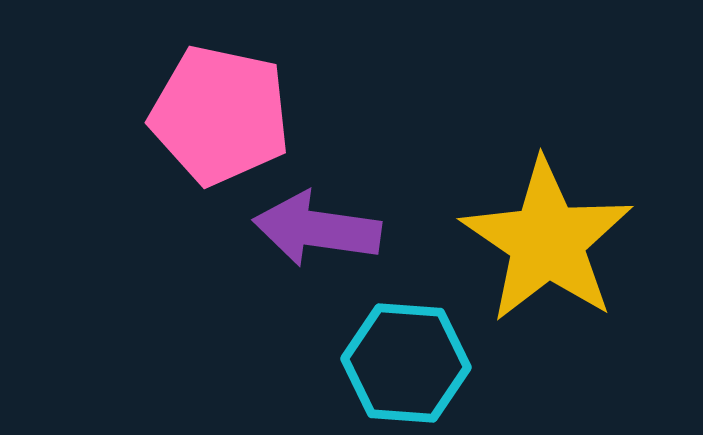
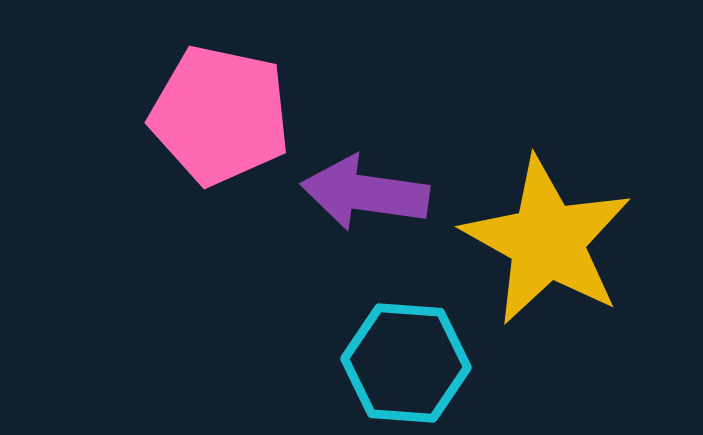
purple arrow: moved 48 px right, 36 px up
yellow star: rotated 5 degrees counterclockwise
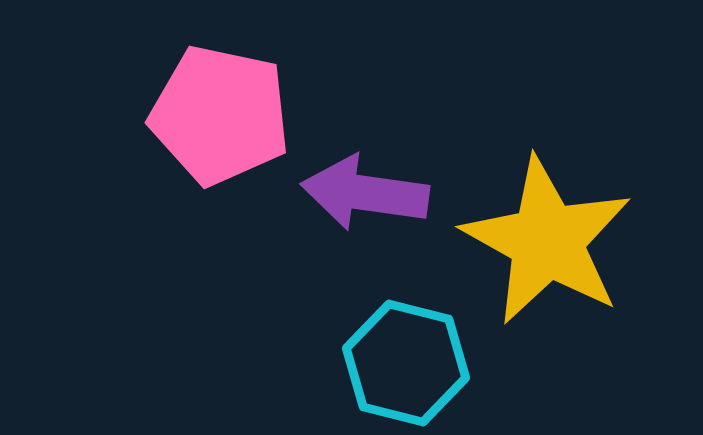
cyan hexagon: rotated 10 degrees clockwise
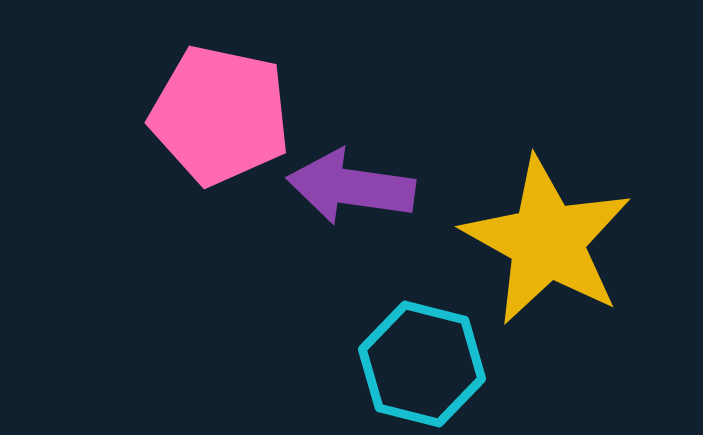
purple arrow: moved 14 px left, 6 px up
cyan hexagon: moved 16 px right, 1 px down
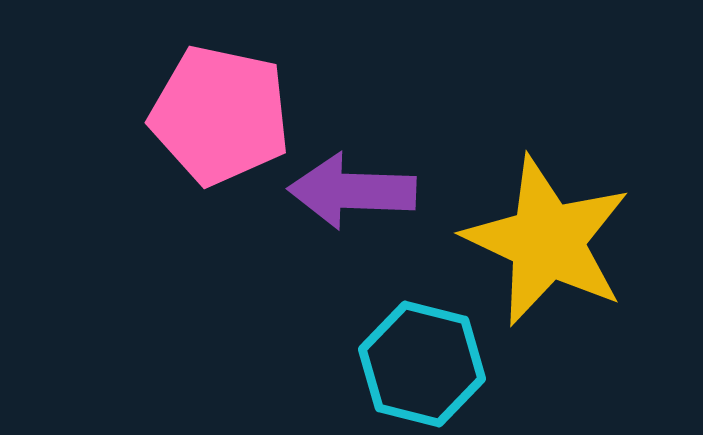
purple arrow: moved 1 px right, 4 px down; rotated 6 degrees counterclockwise
yellow star: rotated 4 degrees counterclockwise
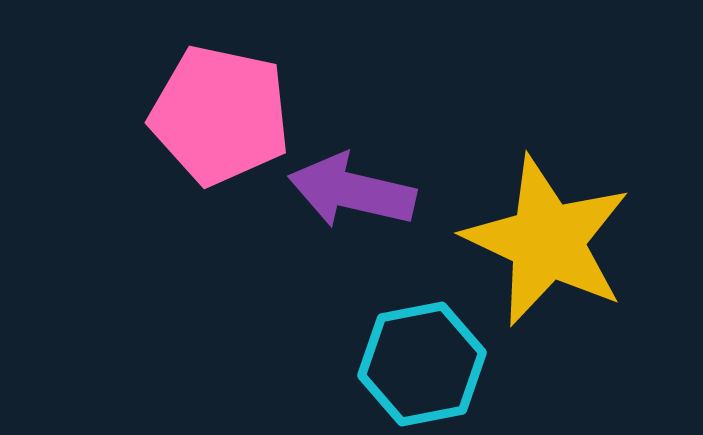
purple arrow: rotated 11 degrees clockwise
cyan hexagon: rotated 25 degrees counterclockwise
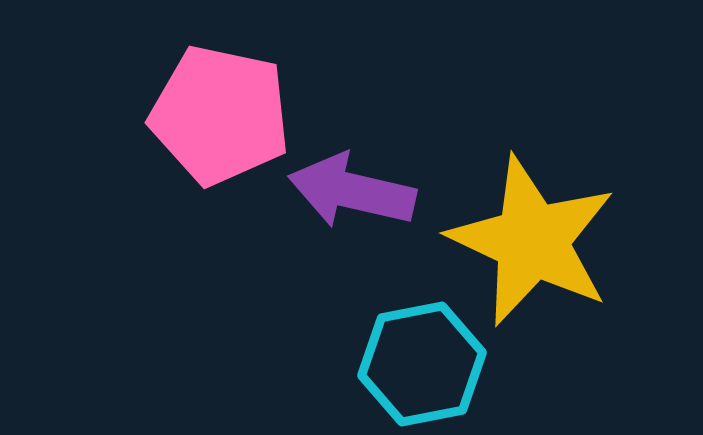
yellow star: moved 15 px left
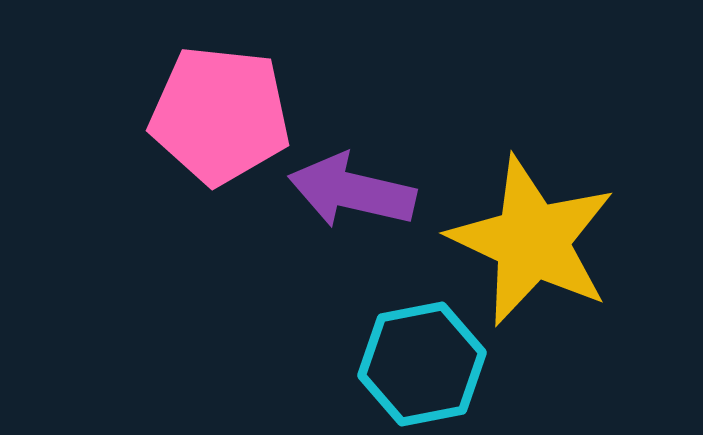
pink pentagon: rotated 6 degrees counterclockwise
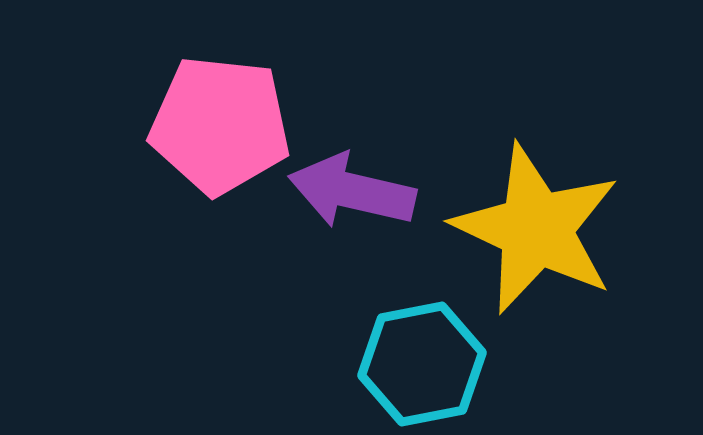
pink pentagon: moved 10 px down
yellow star: moved 4 px right, 12 px up
